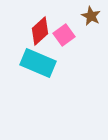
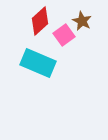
brown star: moved 9 px left, 5 px down
red diamond: moved 10 px up
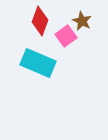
red diamond: rotated 28 degrees counterclockwise
pink square: moved 2 px right, 1 px down
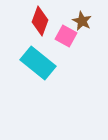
pink square: rotated 25 degrees counterclockwise
cyan rectangle: rotated 16 degrees clockwise
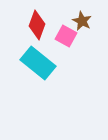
red diamond: moved 3 px left, 4 px down
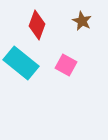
pink square: moved 29 px down
cyan rectangle: moved 17 px left
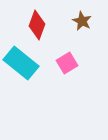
pink square: moved 1 px right, 2 px up; rotated 30 degrees clockwise
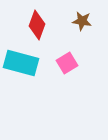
brown star: rotated 18 degrees counterclockwise
cyan rectangle: rotated 24 degrees counterclockwise
